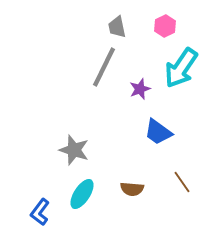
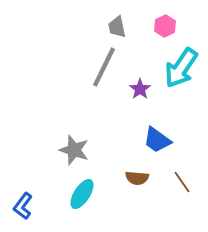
purple star: rotated 15 degrees counterclockwise
blue trapezoid: moved 1 px left, 8 px down
brown semicircle: moved 5 px right, 11 px up
blue L-shape: moved 17 px left, 6 px up
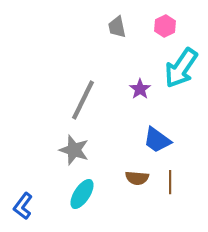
gray line: moved 21 px left, 33 px down
brown line: moved 12 px left; rotated 35 degrees clockwise
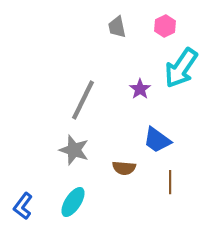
brown semicircle: moved 13 px left, 10 px up
cyan ellipse: moved 9 px left, 8 px down
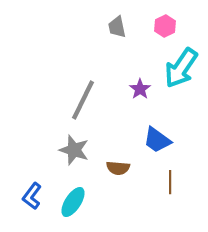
brown semicircle: moved 6 px left
blue L-shape: moved 9 px right, 10 px up
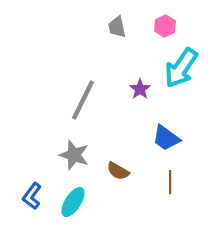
blue trapezoid: moved 9 px right, 2 px up
gray star: moved 5 px down
brown semicircle: moved 3 px down; rotated 25 degrees clockwise
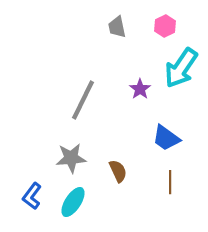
gray star: moved 3 px left, 3 px down; rotated 24 degrees counterclockwise
brown semicircle: rotated 145 degrees counterclockwise
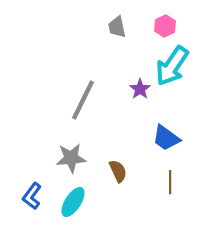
cyan arrow: moved 9 px left, 2 px up
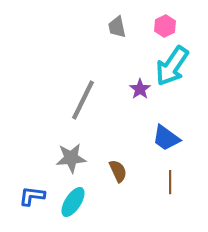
blue L-shape: rotated 60 degrees clockwise
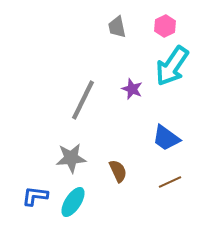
purple star: moved 8 px left; rotated 15 degrees counterclockwise
brown line: rotated 65 degrees clockwise
blue L-shape: moved 3 px right
